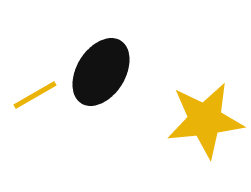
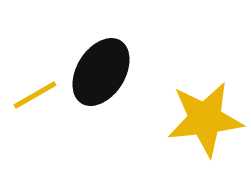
yellow star: moved 1 px up
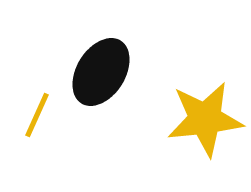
yellow line: moved 2 px right, 20 px down; rotated 36 degrees counterclockwise
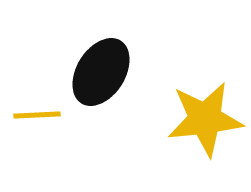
yellow line: rotated 63 degrees clockwise
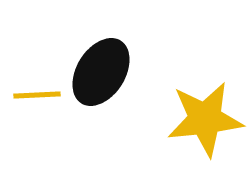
yellow line: moved 20 px up
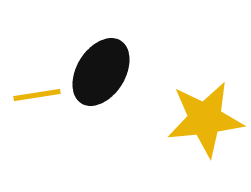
yellow line: rotated 6 degrees counterclockwise
